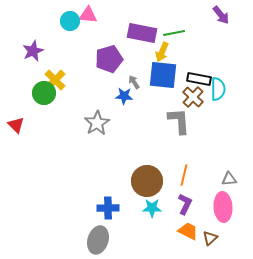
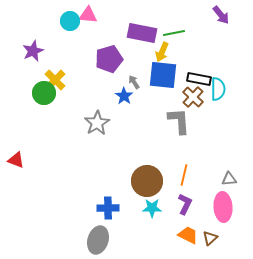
blue star: rotated 30 degrees clockwise
red triangle: moved 35 px down; rotated 24 degrees counterclockwise
orange trapezoid: moved 4 px down
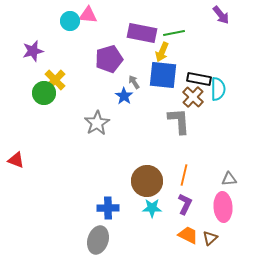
purple star: rotated 10 degrees clockwise
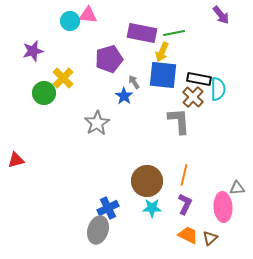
yellow cross: moved 8 px right, 2 px up
red triangle: rotated 36 degrees counterclockwise
gray triangle: moved 8 px right, 9 px down
blue cross: rotated 25 degrees counterclockwise
gray ellipse: moved 10 px up
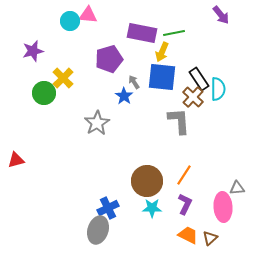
blue square: moved 1 px left, 2 px down
black rectangle: rotated 45 degrees clockwise
orange line: rotated 20 degrees clockwise
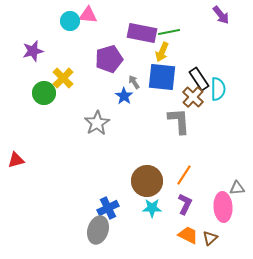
green line: moved 5 px left, 1 px up
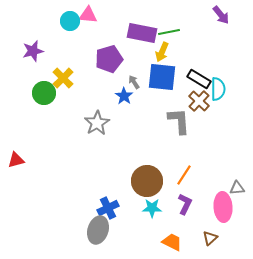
black rectangle: rotated 25 degrees counterclockwise
brown cross: moved 6 px right, 4 px down
orange trapezoid: moved 16 px left, 7 px down
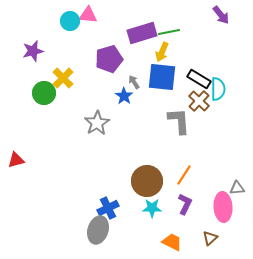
purple rectangle: rotated 28 degrees counterclockwise
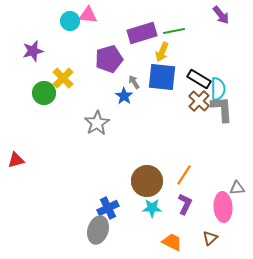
green line: moved 5 px right, 1 px up
gray L-shape: moved 43 px right, 12 px up
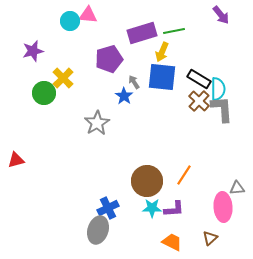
purple L-shape: moved 11 px left, 5 px down; rotated 60 degrees clockwise
